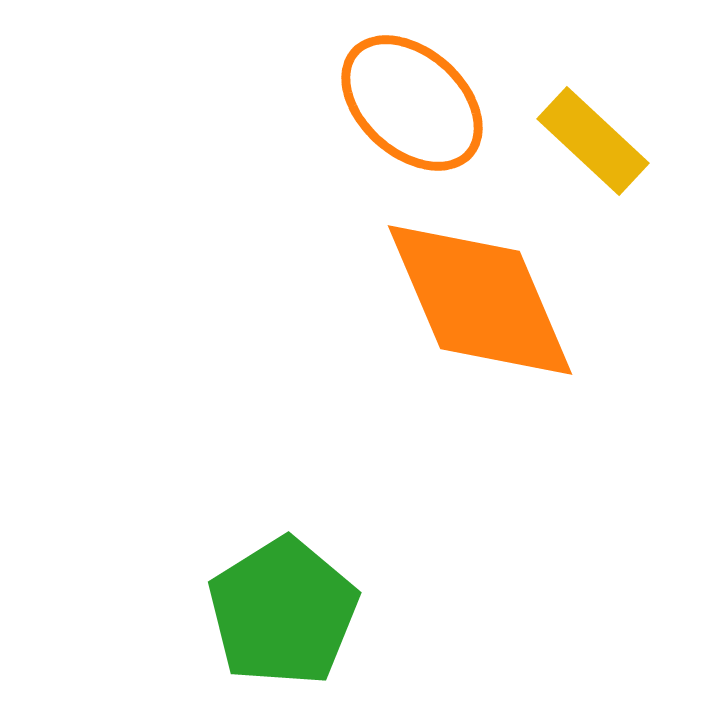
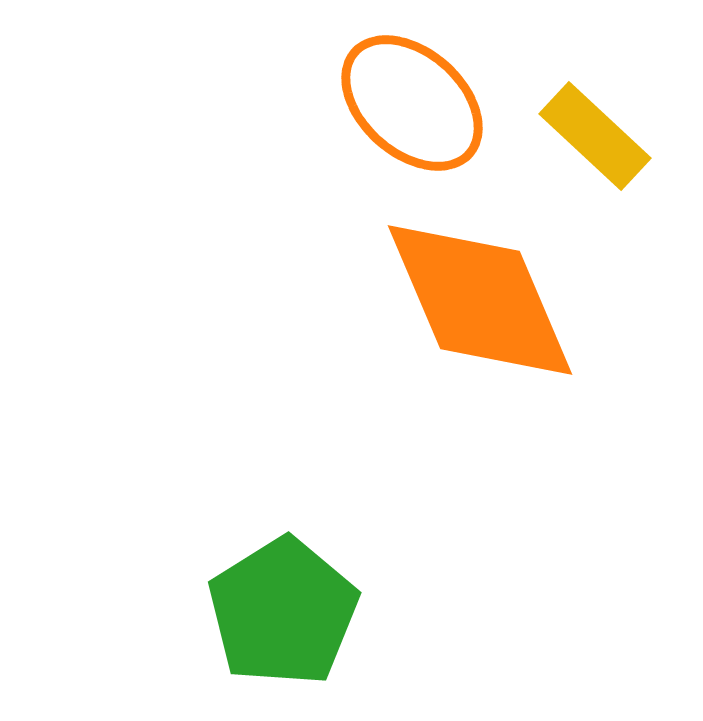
yellow rectangle: moved 2 px right, 5 px up
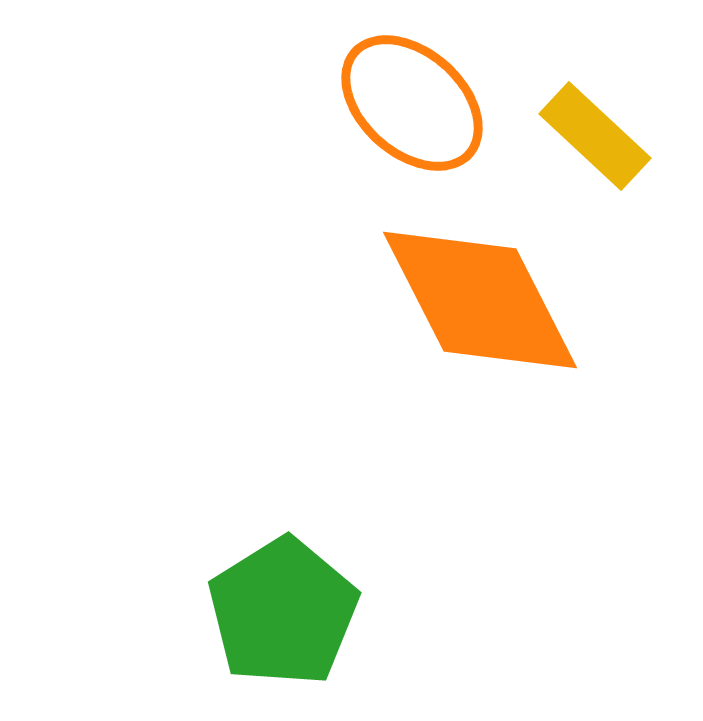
orange diamond: rotated 4 degrees counterclockwise
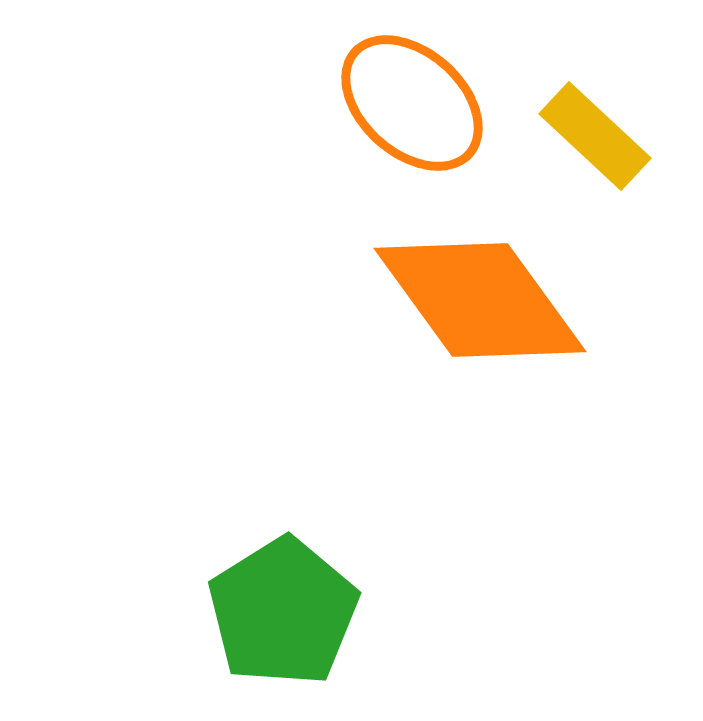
orange diamond: rotated 9 degrees counterclockwise
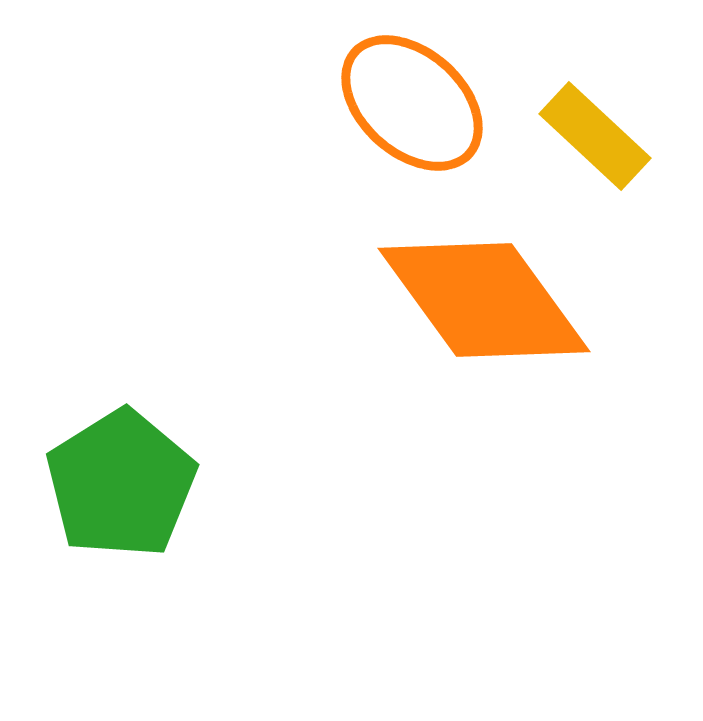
orange diamond: moved 4 px right
green pentagon: moved 162 px left, 128 px up
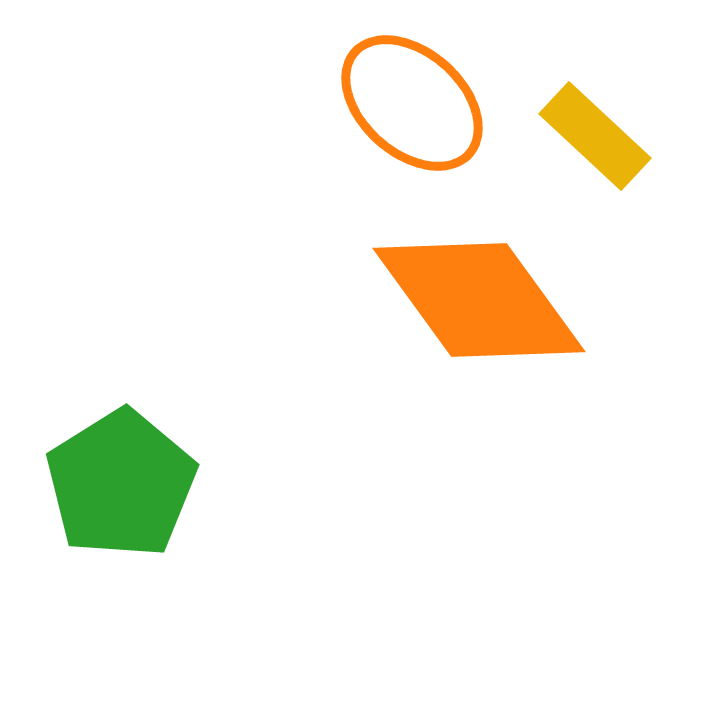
orange diamond: moved 5 px left
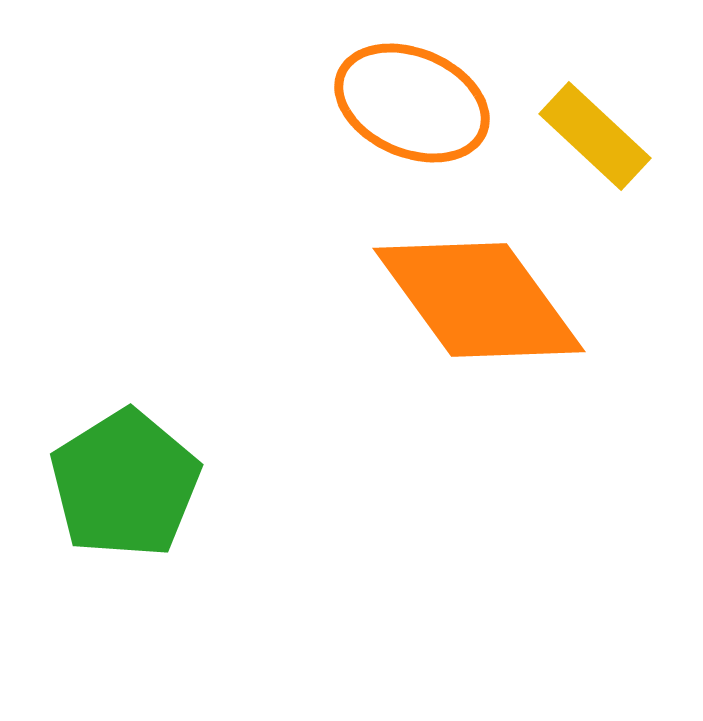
orange ellipse: rotated 19 degrees counterclockwise
green pentagon: moved 4 px right
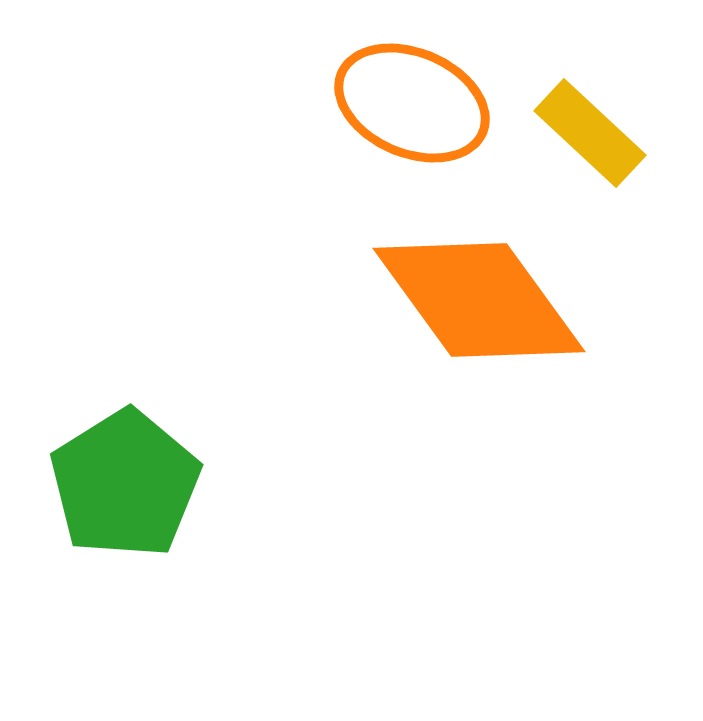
yellow rectangle: moved 5 px left, 3 px up
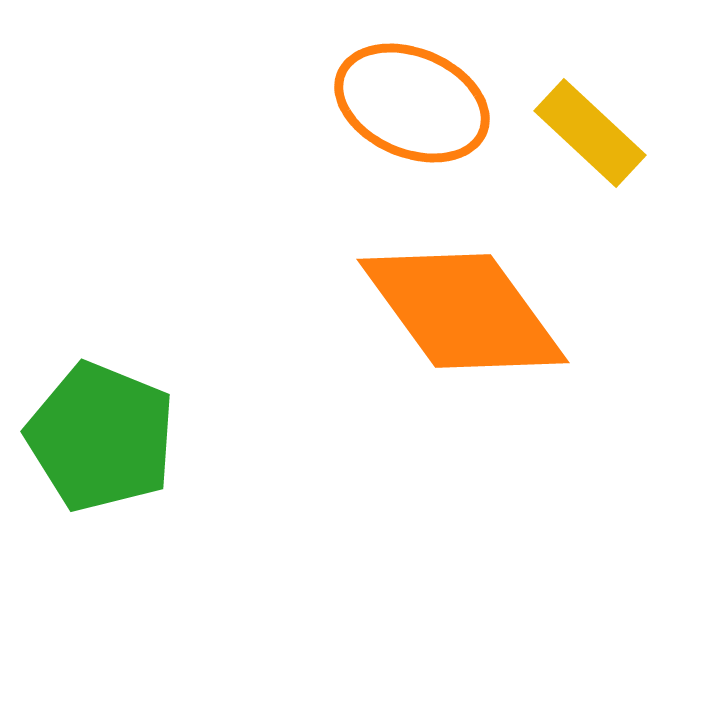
orange diamond: moved 16 px left, 11 px down
green pentagon: moved 24 px left, 47 px up; rotated 18 degrees counterclockwise
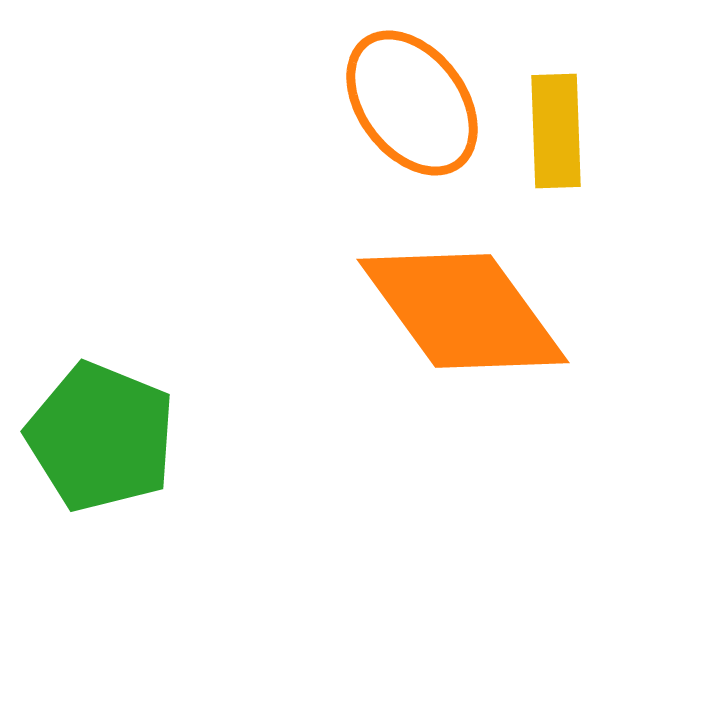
orange ellipse: rotated 30 degrees clockwise
yellow rectangle: moved 34 px left, 2 px up; rotated 45 degrees clockwise
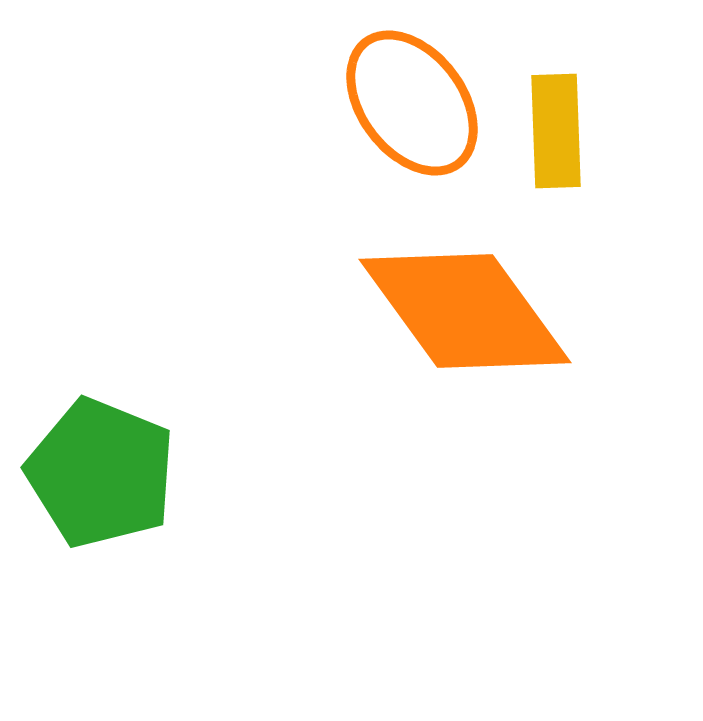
orange diamond: moved 2 px right
green pentagon: moved 36 px down
